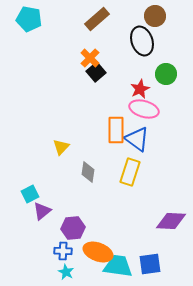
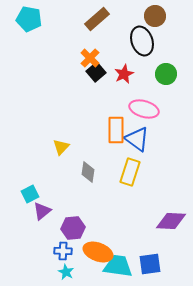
red star: moved 16 px left, 15 px up
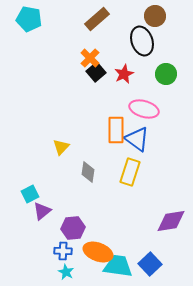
purple diamond: rotated 12 degrees counterclockwise
blue square: rotated 35 degrees counterclockwise
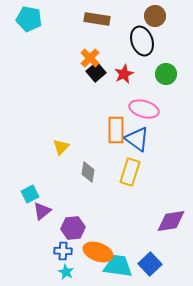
brown rectangle: rotated 50 degrees clockwise
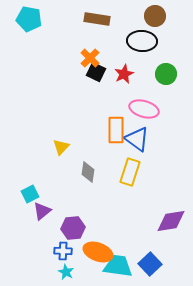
black ellipse: rotated 68 degrees counterclockwise
black square: rotated 24 degrees counterclockwise
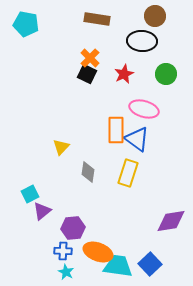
cyan pentagon: moved 3 px left, 5 px down
black square: moved 9 px left, 2 px down
yellow rectangle: moved 2 px left, 1 px down
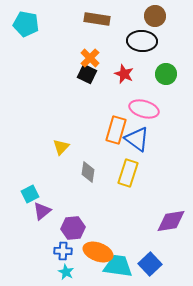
red star: rotated 24 degrees counterclockwise
orange rectangle: rotated 16 degrees clockwise
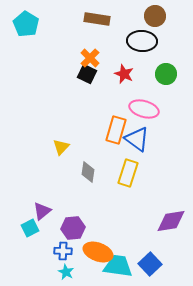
cyan pentagon: rotated 20 degrees clockwise
cyan square: moved 34 px down
